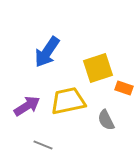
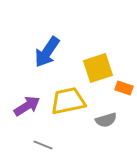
gray semicircle: rotated 80 degrees counterclockwise
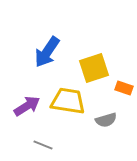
yellow square: moved 4 px left
yellow trapezoid: rotated 21 degrees clockwise
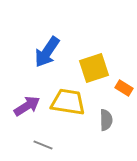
orange rectangle: rotated 12 degrees clockwise
yellow trapezoid: moved 1 px down
gray semicircle: rotated 75 degrees counterclockwise
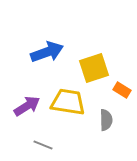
blue arrow: rotated 144 degrees counterclockwise
orange rectangle: moved 2 px left, 2 px down
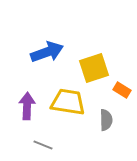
purple arrow: rotated 56 degrees counterclockwise
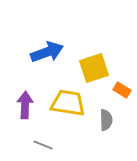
yellow trapezoid: moved 1 px down
purple arrow: moved 2 px left, 1 px up
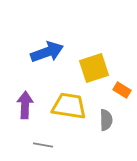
yellow trapezoid: moved 1 px right, 3 px down
gray line: rotated 12 degrees counterclockwise
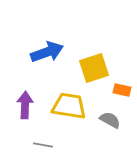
orange rectangle: rotated 18 degrees counterclockwise
gray semicircle: moved 4 px right; rotated 60 degrees counterclockwise
